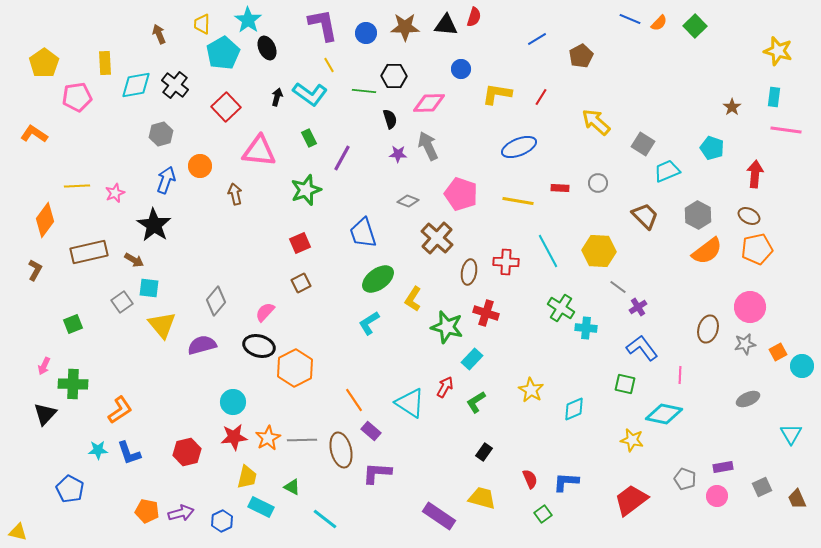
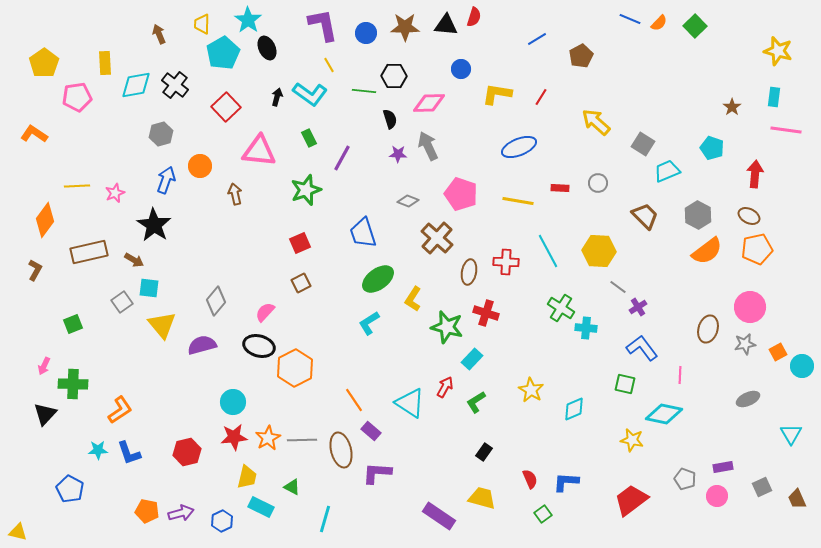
cyan line at (325, 519): rotated 68 degrees clockwise
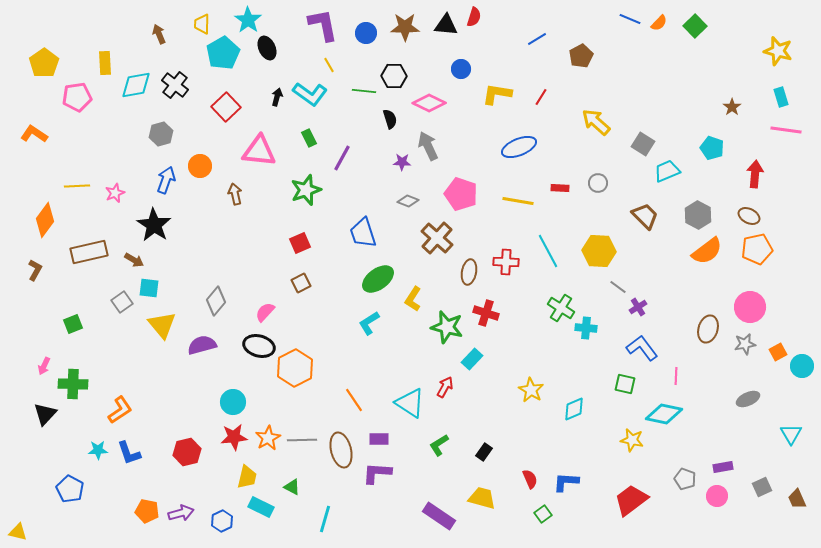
cyan rectangle at (774, 97): moved 7 px right; rotated 24 degrees counterclockwise
pink diamond at (429, 103): rotated 28 degrees clockwise
purple star at (398, 154): moved 4 px right, 8 px down
pink line at (680, 375): moved 4 px left, 1 px down
green L-shape at (476, 402): moved 37 px left, 43 px down
purple rectangle at (371, 431): moved 8 px right, 8 px down; rotated 42 degrees counterclockwise
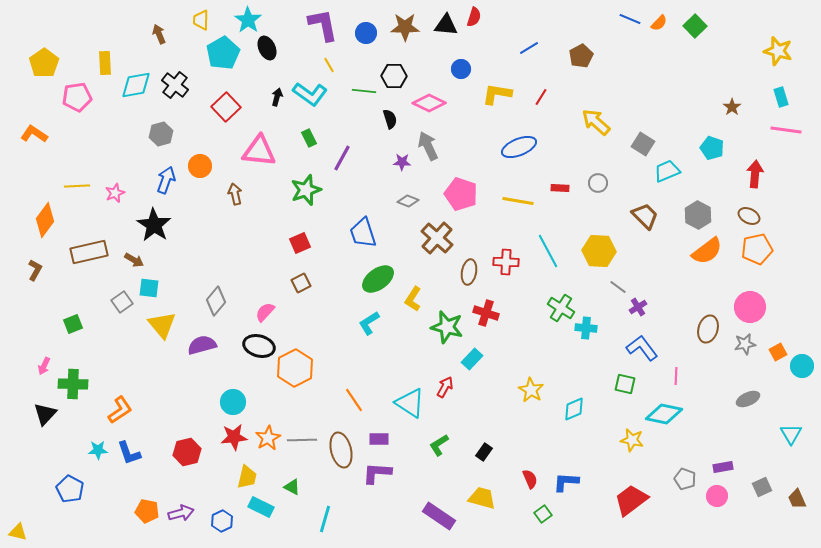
yellow trapezoid at (202, 24): moved 1 px left, 4 px up
blue line at (537, 39): moved 8 px left, 9 px down
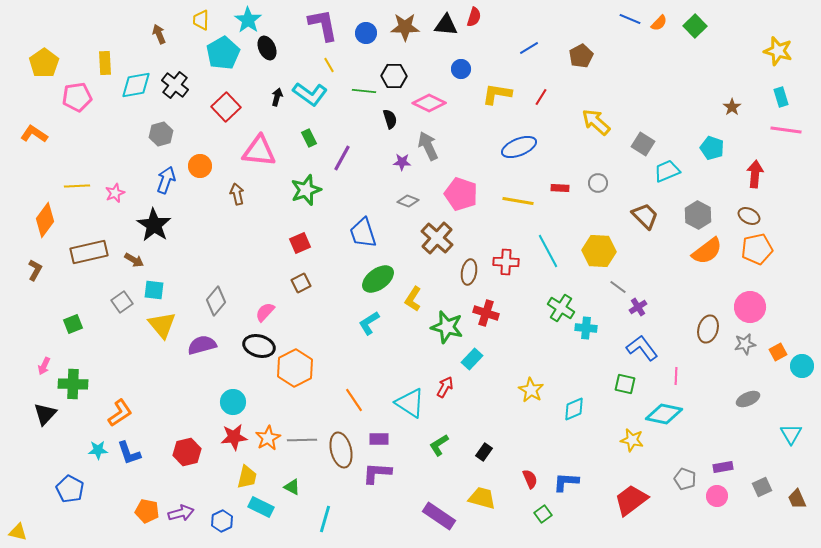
brown arrow at (235, 194): moved 2 px right
cyan square at (149, 288): moved 5 px right, 2 px down
orange L-shape at (120, 410): moved 3 px down
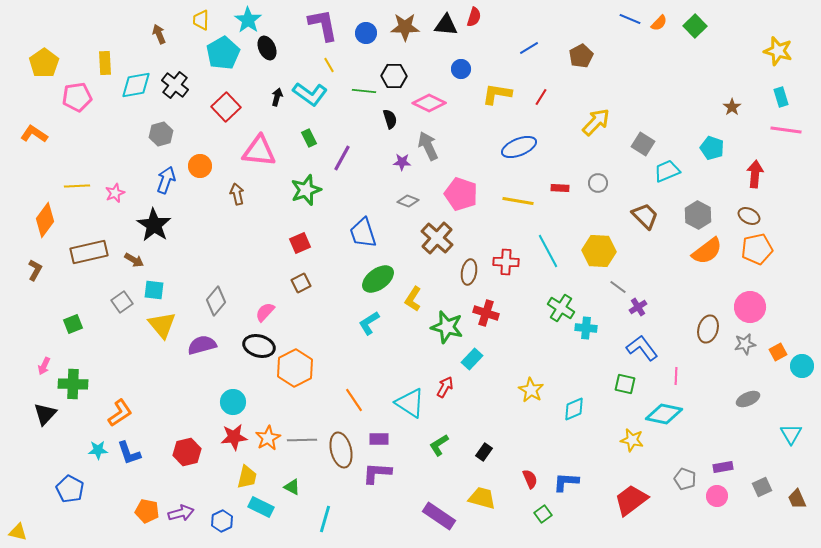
yellow arrow at (596, 122): rotated 92 degrees clockwise
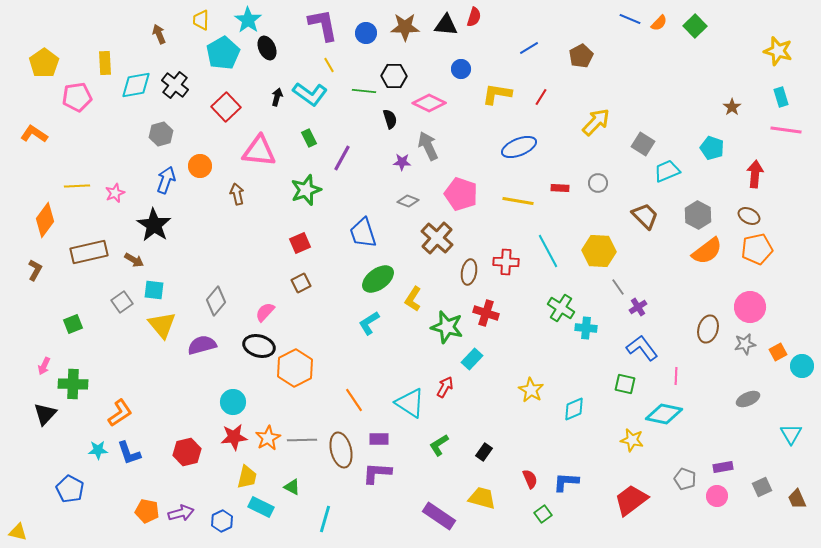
gray line at (618, 287): rotated 18 degrees clockwise
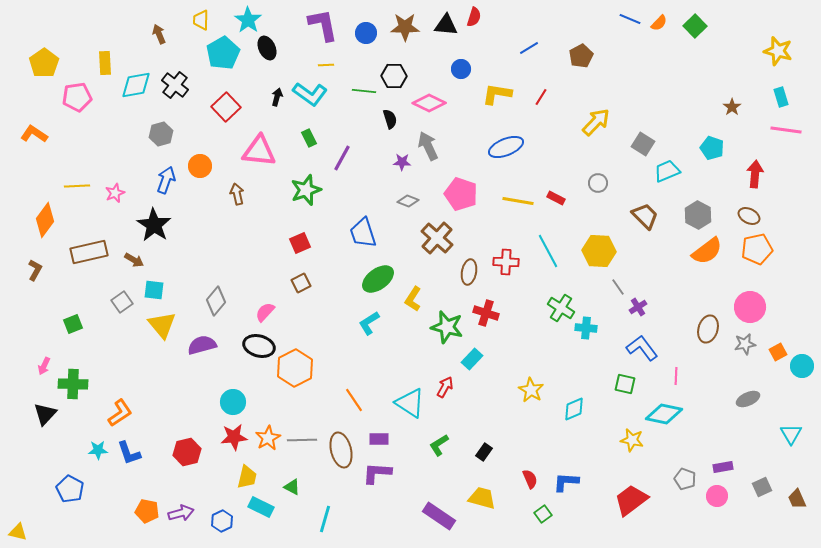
yellow line at (329, 65): moved 3 px left; rotated 63 degrees counterclockwise
blue ellipse at (519, 147): moved 13 px left
red rectangle at (560, 188): moved 4 px left, 10 px down; rotated 24 degrees clockwise
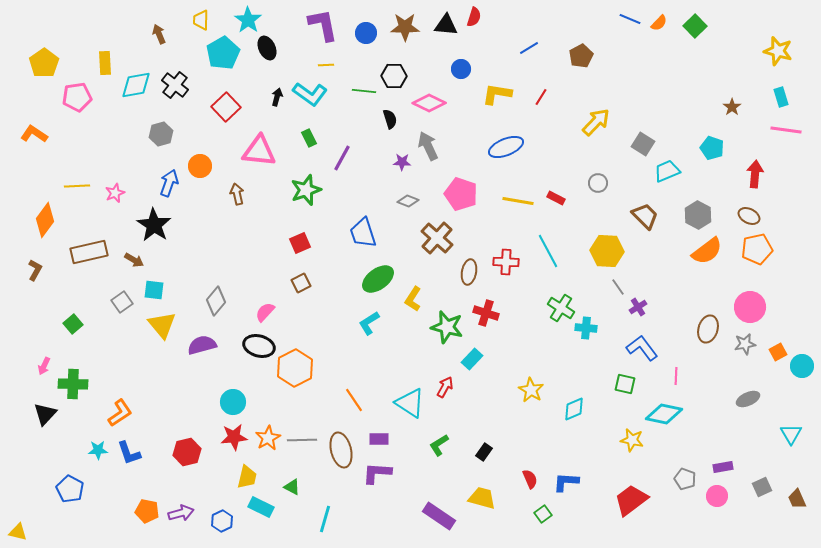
blue arrow at (166, 180): moved 3 px right, 3 px down
yellow hexagon at (599, 251): moved 8 px right
green square at (73, 324): rotated 18 degrees counterclockwise
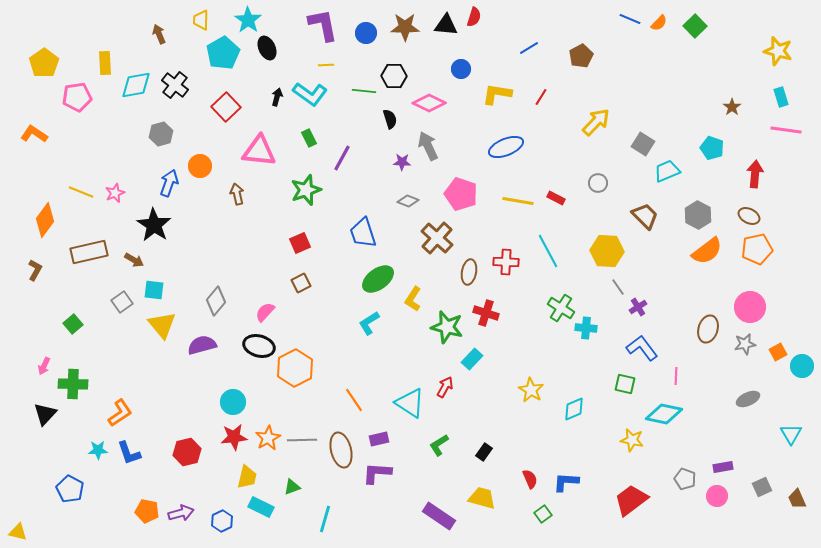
yellow line at (77, 186): moved 4 px right, 6 px down; rotated 25 degrees clockwise
purple rectangle at (379, 439): rotated 12 degrees counterclockwise
green triangle at (292, 487): rotated 48 degrees counterclockwise
